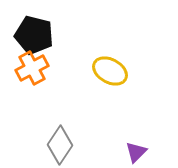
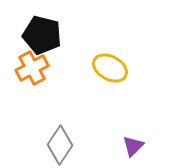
black pentagon: moved 8 px right
yellow ellipse: moved 3 px up
purple triangle: moved 3 px left, 6 px up
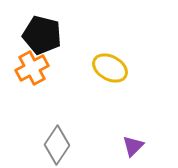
gray diamond: moved 3 px left
